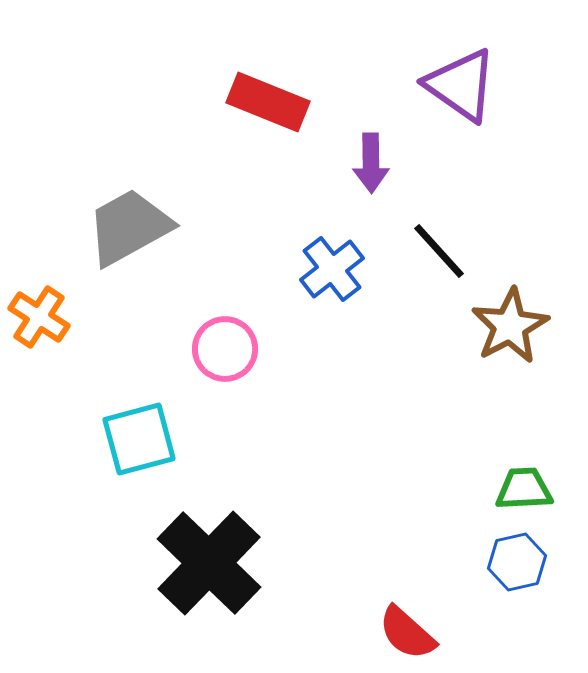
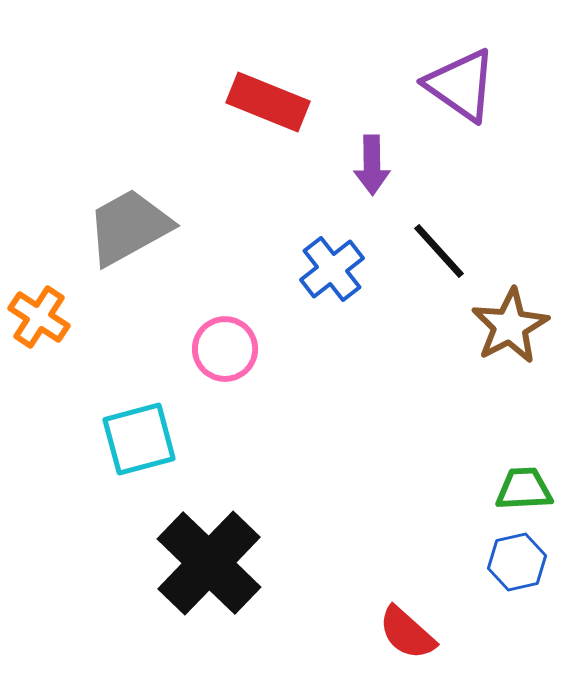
purple arrow: moved 1 px right, 2 px down
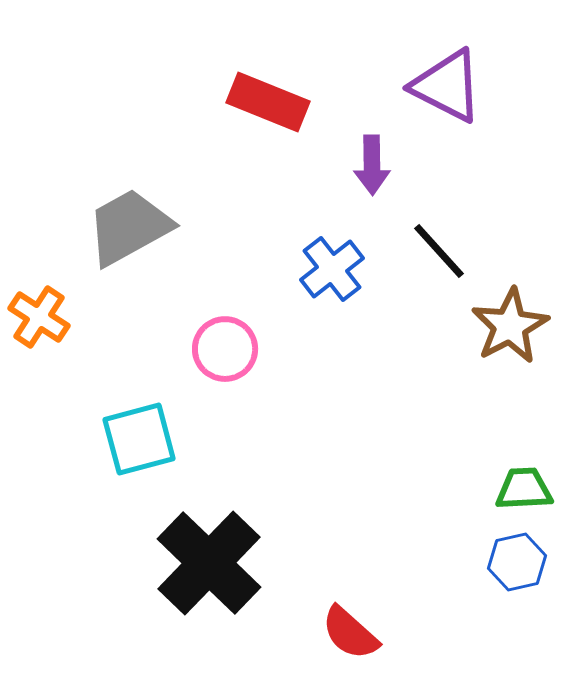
purple triangle: moved 14 px left, 1 px down; rotated 8 degrees counterclockwise
red semicircle: moved 57 px left
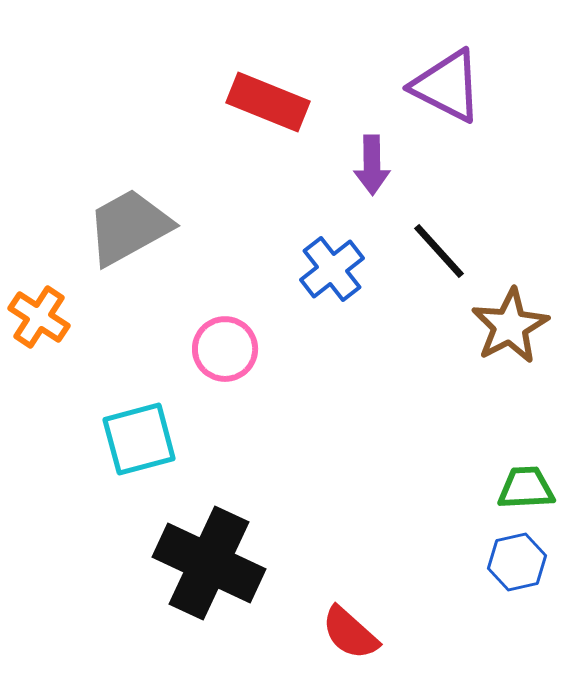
green trapezoid: moved 2 px right, 1 px up
black cross: rotated 19 degrees counterclockwise
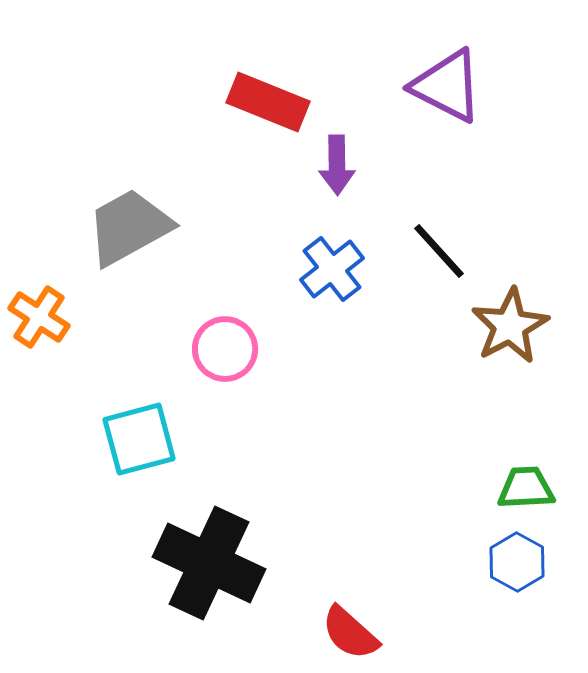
purple arrow: moved 35 px left
blue hexagon: rotated 18 degrees counterclockwise
